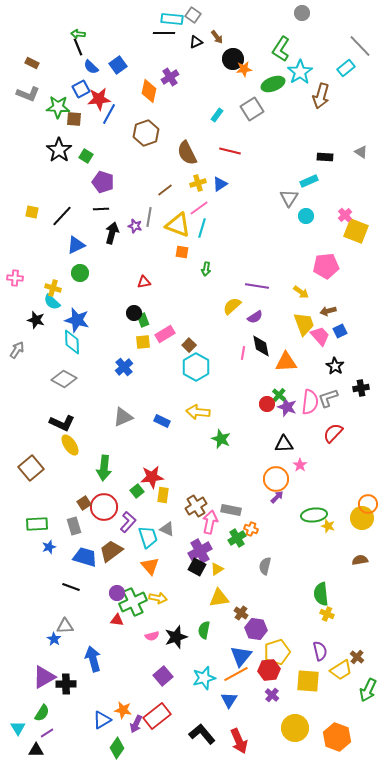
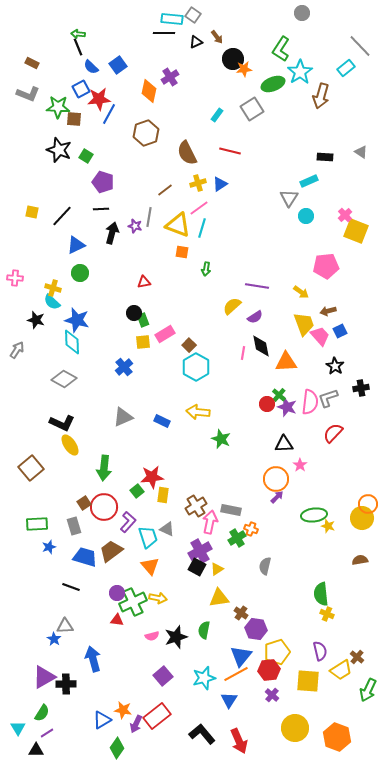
black star at (59, 150): rotated 15 degrees counterclockwise
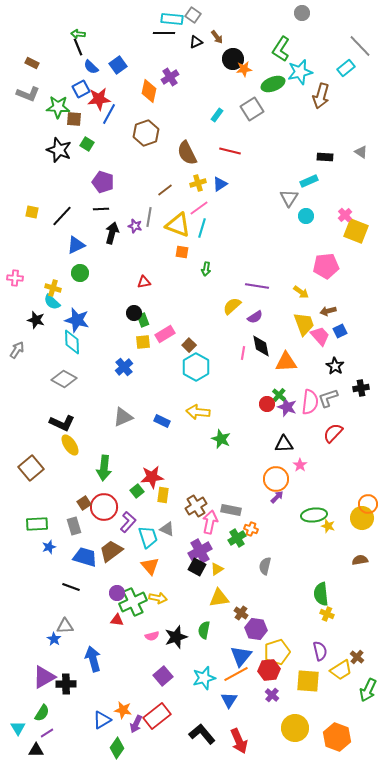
cyan star at (300, 72): rotated 20 degrees clockwise
green square at (86, 156): moved 1 px right, 12 px up
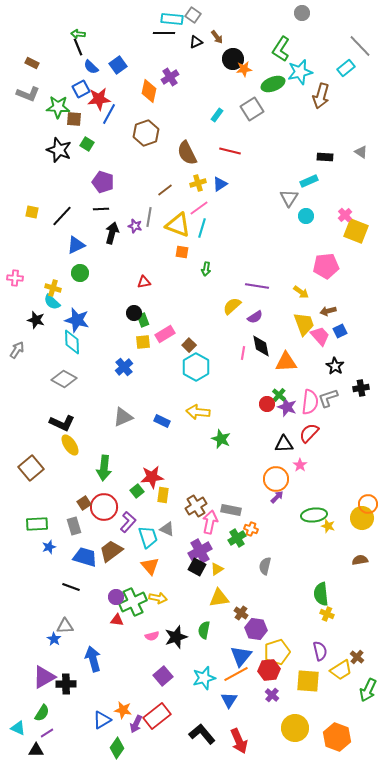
red semicircle at (333, 433): moved 24 px left
purple circle at (117, 593): moved 1 px left, 4 px down
cyan triangle at (18, 728): rotated 35 degrees counterclockwise
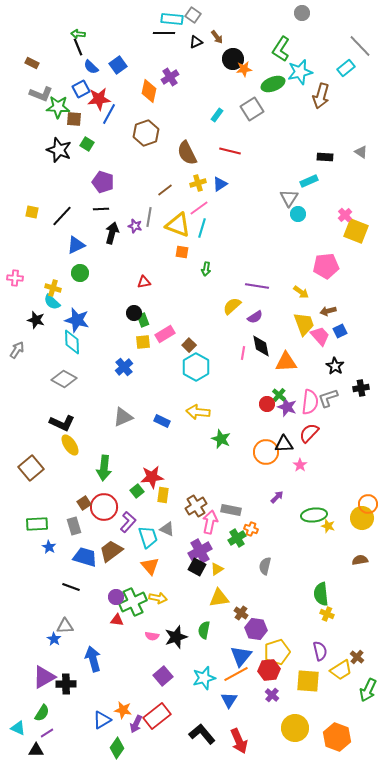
gray L-shape at (28, 94): moved 13 px right
cyan circle at (306, 216): moved 8 px left, 2 px up
orange circle at (276, 479): moved 10 px left, 27 px up
blue star at (49, 547): rotated 24 degrees counterclockwise
pink semicircle at (152, 636): rotated 24 degrees clockwise
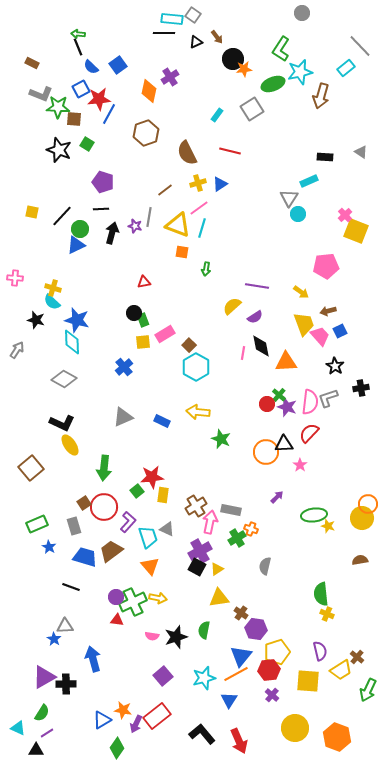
green circle at (80, 273): moved 44 px up
green rectangle at (37, 524): rotated 20 degrees counterclockwise
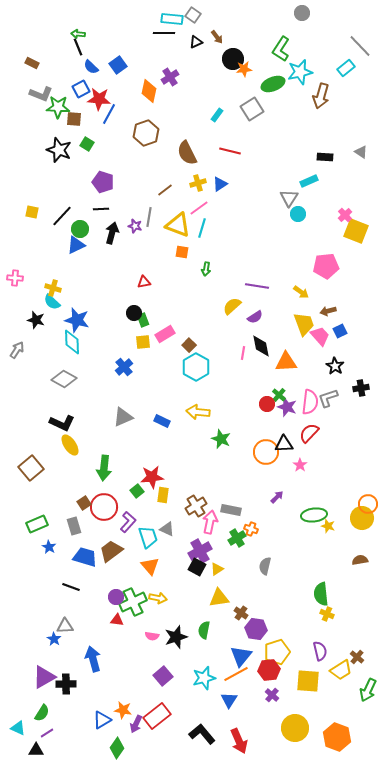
red star at (99, 99): rotated 10 degrees clockwise
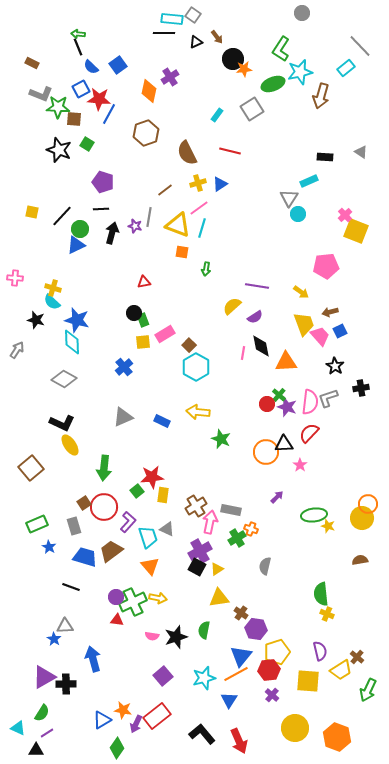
brown arrow at (328, 311): moved 2 px right, 1 px down
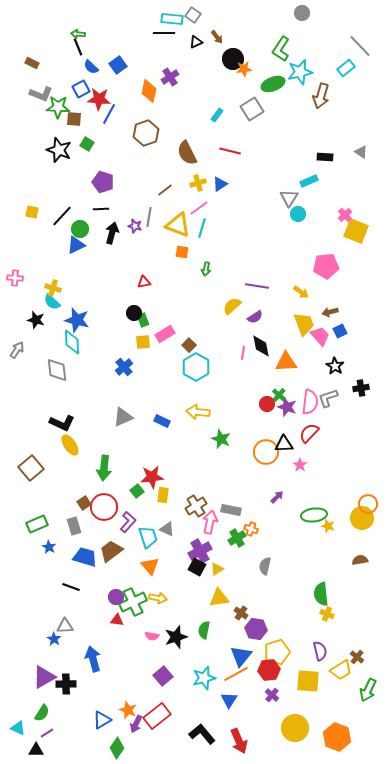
gray diamond at (64, 379): moved 7 px left, 9 px up; rotated 55 degrees clockwise
orange star at (123, 710): moved 5 px right; rotated 12 degrees clockwise
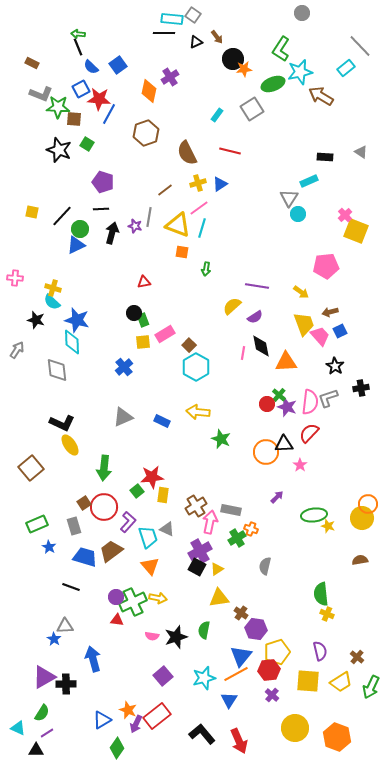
brown arrow at (321, 96): rotated 105 degrees clockwise
yellow trapezoid at (341, 670): moved 12 px down
green arrow at (368, 690): moved 3 px right, 3 px up
